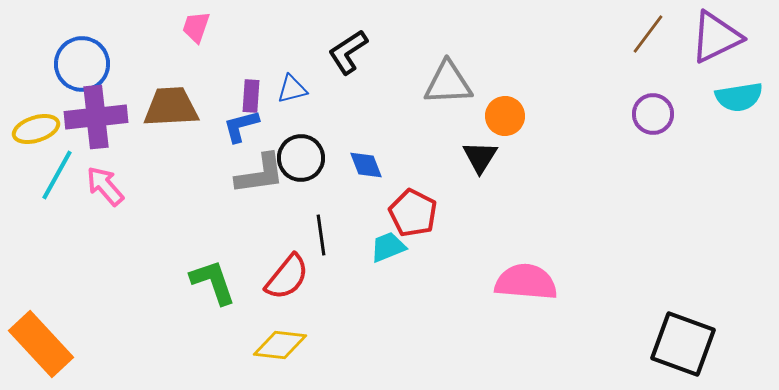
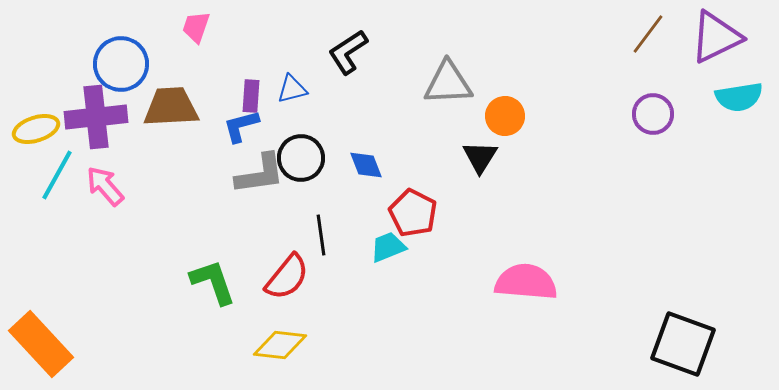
blue circle: moved 39 px right
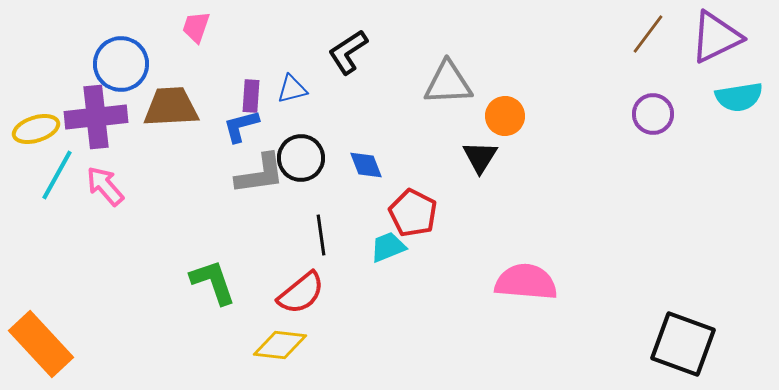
red semicircle: moved 14 px right, 16 px down; rotated 12 degrees clockwise
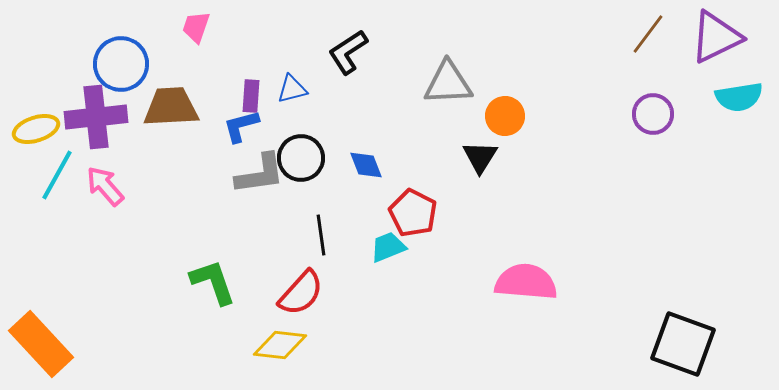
red semicircle: rotated 9 degrees counterclockwise
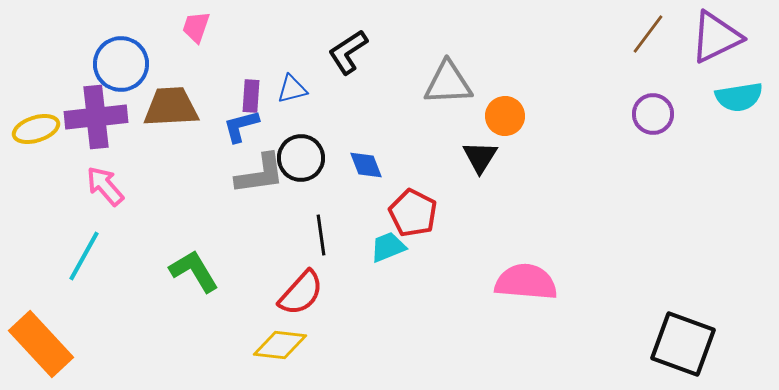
cyan line: moved 27 px right, 81 px down
green L-shape: moved 19 px left, 11 px up; rotated 12 degrees counterclockwise
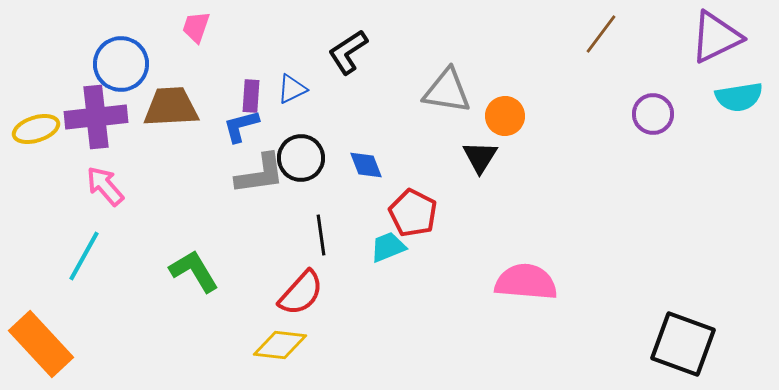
brown line: moved 47 px left
gray triangle: moved 1 px left, 8 px down; rotated 12 degrees clockwise
blue triangle: rotated 12 degrees counterclockwise
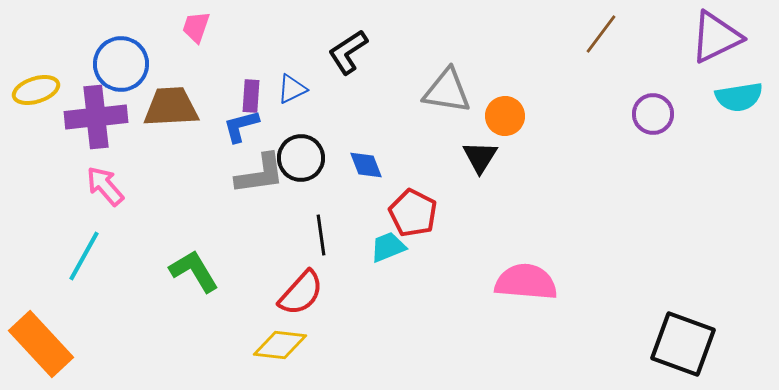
yellow ellipse: moved 39 px up
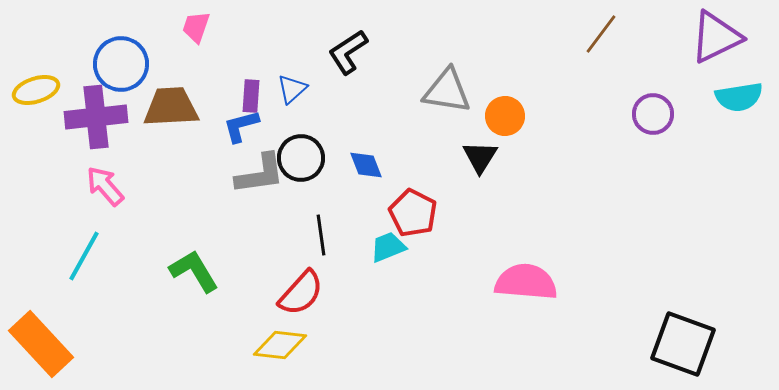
blue triangle: rotated 16 degrees counterclockwise
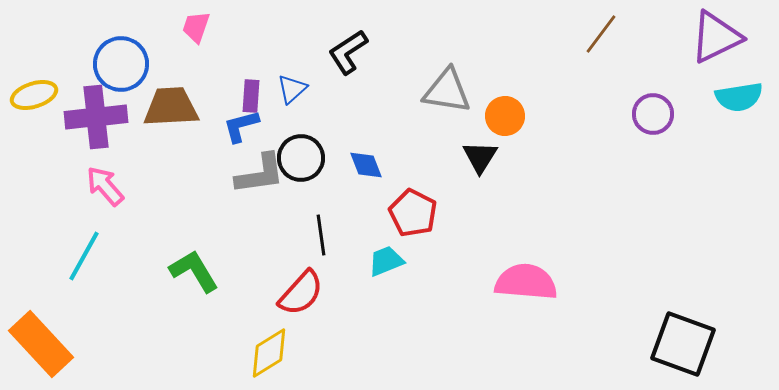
yellow ellipse: moved 2 px left, 5 px down
cyan trapezoid: moved 2 px left, 14 px down
yellow diamond: moved 11 px left, 8 px down; rotated 38 degrees counterclockwise
